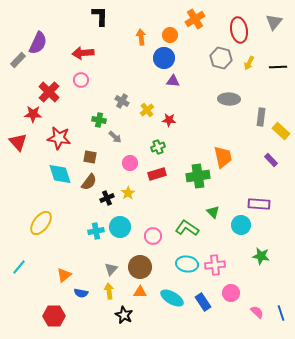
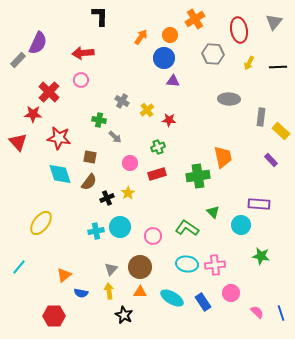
orange arrow at (141, 37): rotated 42 degrees clockwise
gray hexagon at (221, 58): moved 8 px left, 4 px up; rotated 10 degrees counterclockwise
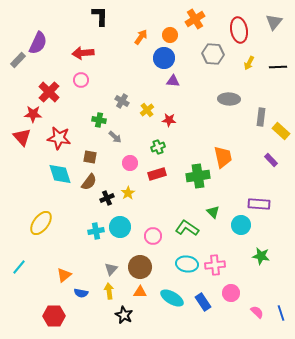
red triangle at (18, 142): moved 4 px right, 5 px up
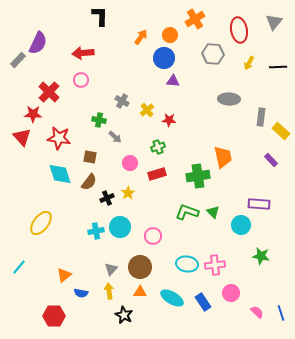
green L-shape at (187, 228): moved 16 px up; rotated 15 degrees counterclockwise
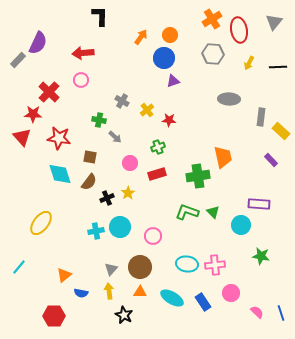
orange cross at (195, 19): moved 17 px right
purple triangle at (173, 81): rotated 24 degrees counterclockwise
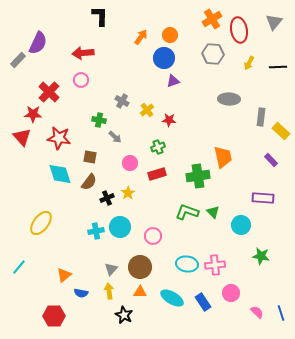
purple rectangle at (259, 204): moved 4 px right, 6 px up
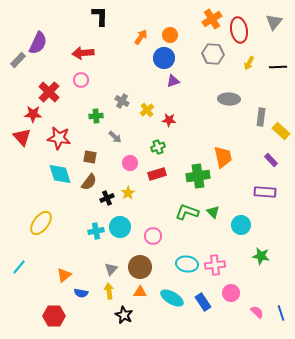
green cross at (99, 120): moved 3 px left, 4 px up; rotated 16 degrees counterclockwise
purple rectangle at (263, 198): moved 2 px right, 6 px up
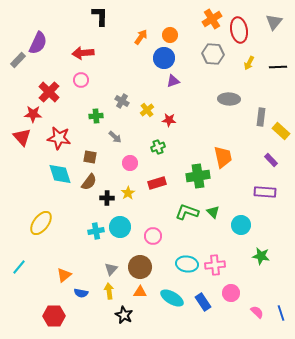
red rectangle at (157, 174): moved 9 px down
black cross at (107, 198): rotated 24 degrees clockwise
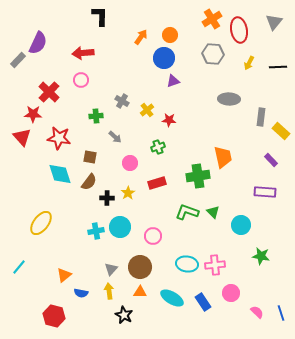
red hexagon at (54, 316): rotated 15 degrees clockwise
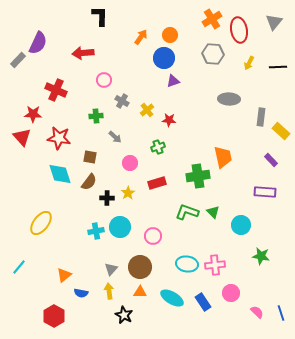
pink circle at (81, 80): moved 23 px right
red cross at (49, 92): moved 7 px right, 2 px up; rotated 20 degrees counterclockwise
red hexagon at (54, 316): rotated 15 degrees clockwise
